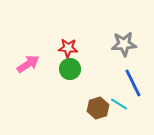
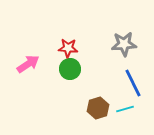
cyan line: moved 6 px right, 5 px down; rotated 48 degrees counterclockwise
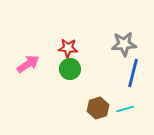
blue line: moved 10 px up; rotated 40 degrees clockwise
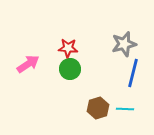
gray star: rotated 10 degrees counterclockwise
cyan line: rotated 18 degrees clockwise
